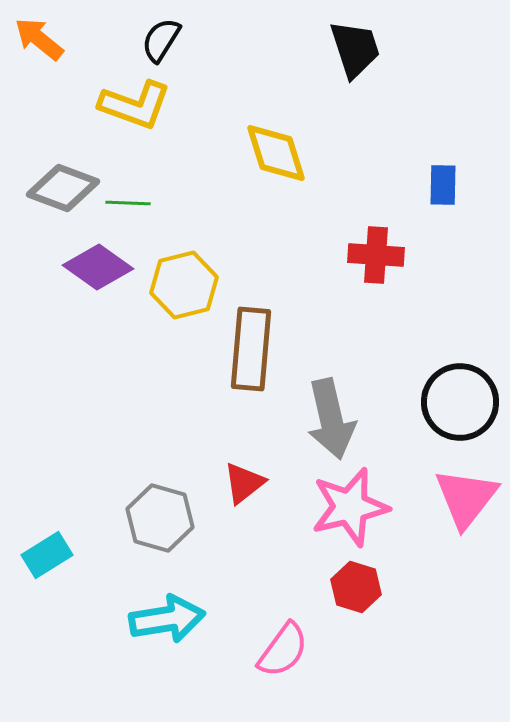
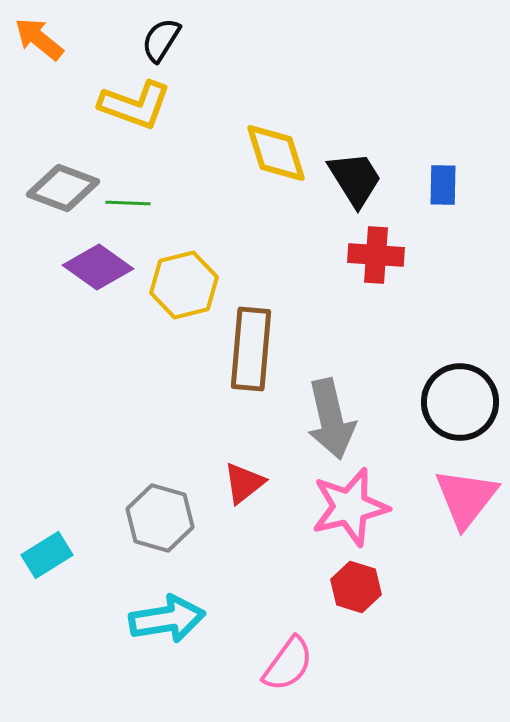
black trapezoid: moved 130 px down; rotated 14 degrees counterclockwise
pink semicircle: moved 5 px right, 14 px down
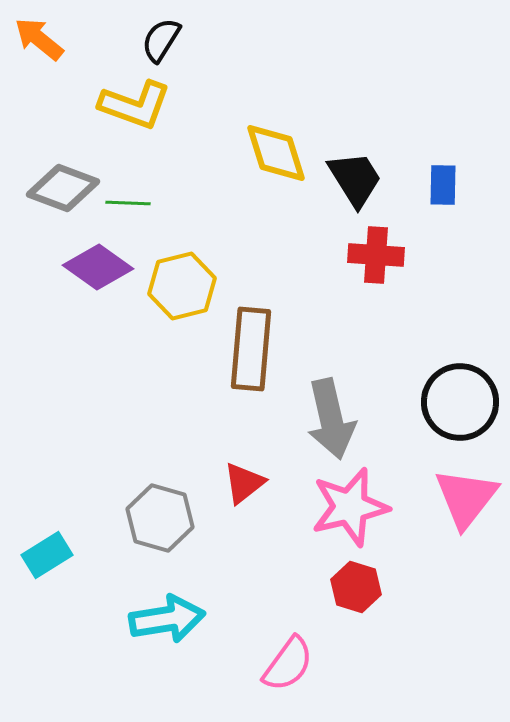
yellow hexagon: moved 2 px left, 1 px down
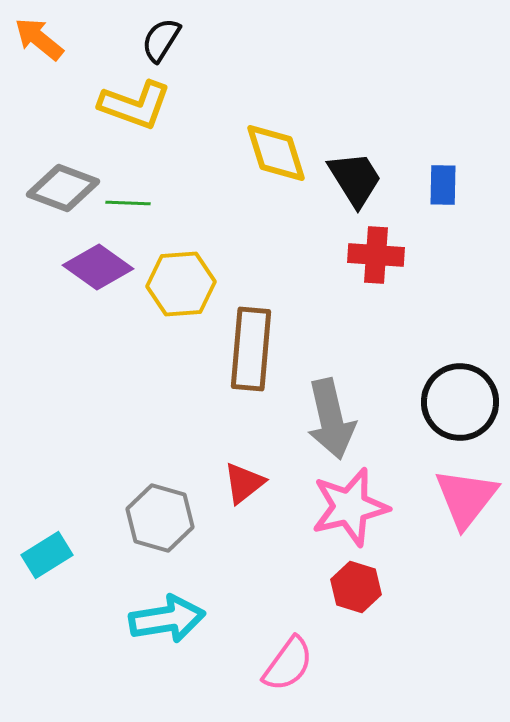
yellow hexagon: moved 1 px left, 2 px up; rotated 10 degrees clockwise
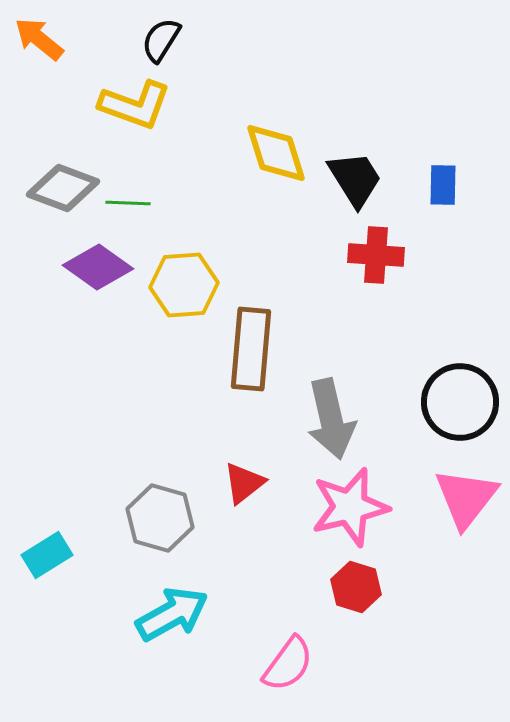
yellow hexagon: moved 3 px right, 1 px down
cyan arrow: moved 5 px right, 5 px up; rotated 20 degrees counterclockwise
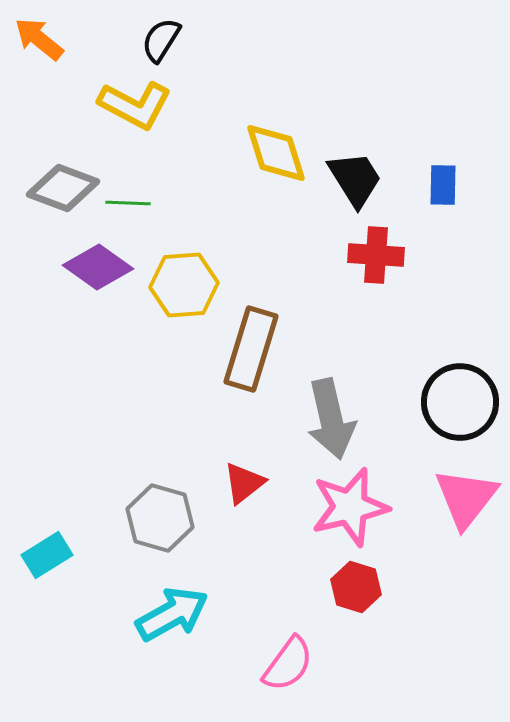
yellow L-shape: rotated 8 degrees clockwise
brown rectangle: rotated 12 degrees clockwise
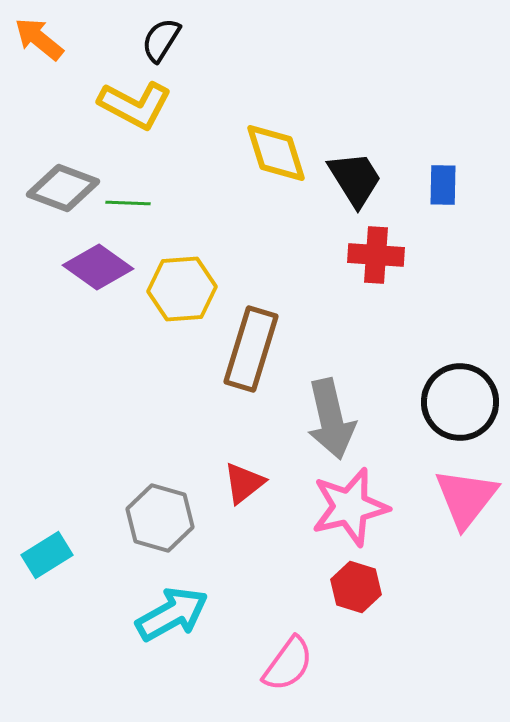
yellow hexagon: moved 2 px left, 4 px down
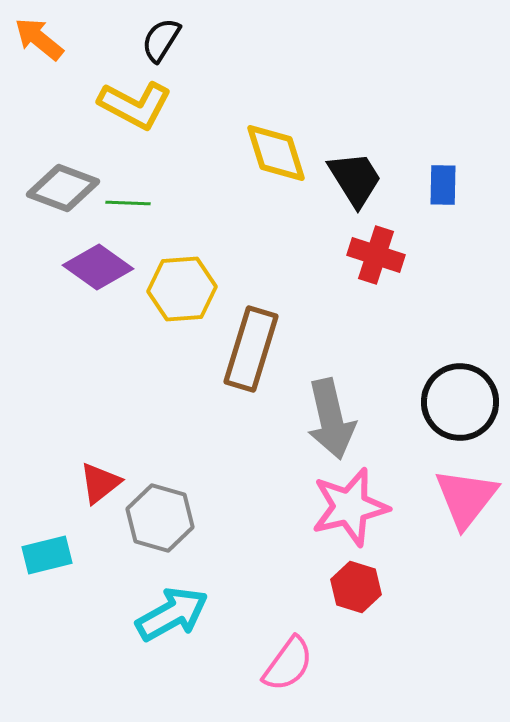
red cross: rotated 14 degrees clockwise
red triangle: moved 144 px left
cyan rectangle: rotated 18 degrees clockwise
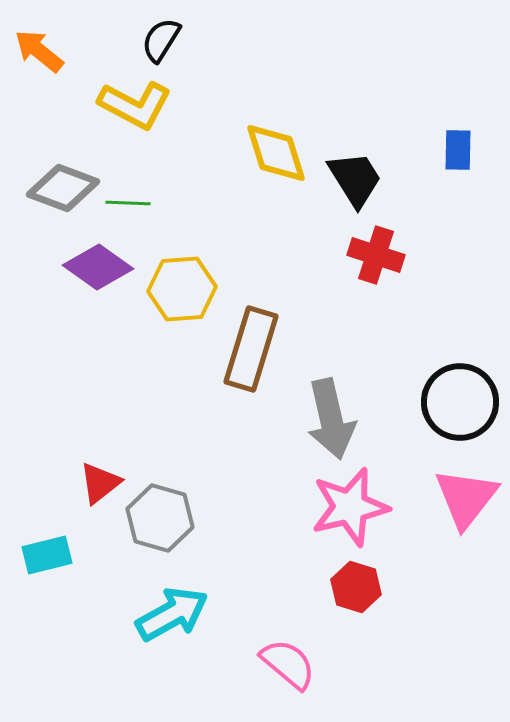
orange arrow: moved 12 px down
blue rectangle: moved 15 px right, 35 px up
pink semicircle: rotated 86 degrees counterclockwise
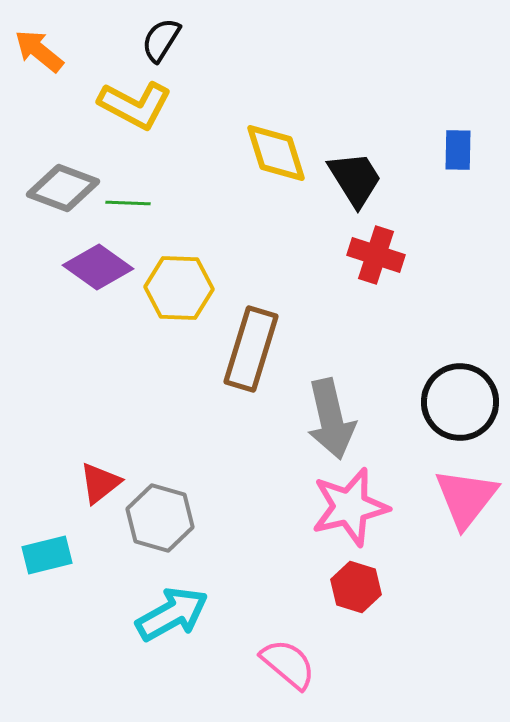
yellow hexagon: moved 3 px left, 1 px up; rotated 6 degrees clockwise
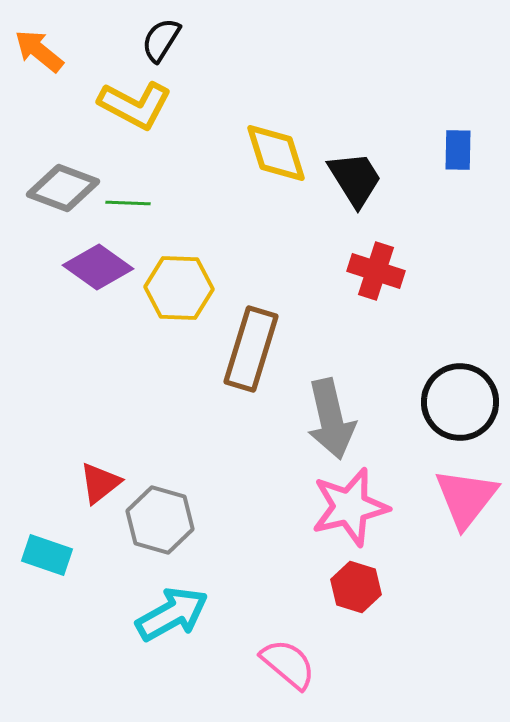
red cross: moved 16 px down
gray hexagon: moved 2 px down
cyan rectangle: rotated 33 degrees clockwise
